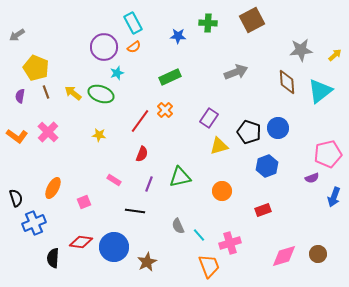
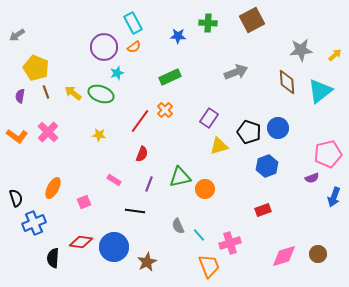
orange circle at (222, 191): moved 17 px left, 2 px up
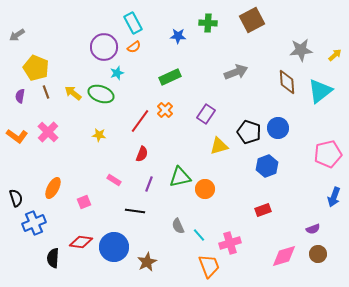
purple rectangle at (209, 118): moved 3 px left, 4 px up
purple semicircle at (312, 178): moved 1 px right, 51 px down
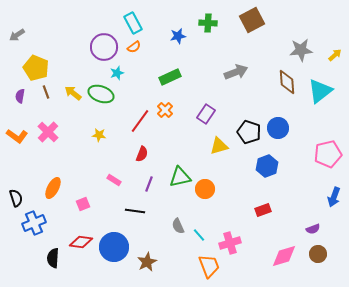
blue star at (178, 36): rotated 14 degrees counterclockwise
pink square at (84, 202): moved 1 px left, 2 px down
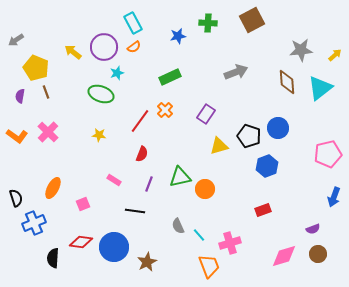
gray arrow at (17, 35): moved 1 px left, 5 px down
cyan triangle at (320, 91): moved 3 px up
yellow arrow at (73, 93): moved 41 px up
black pentagon at (249, 132): moved 4 px down
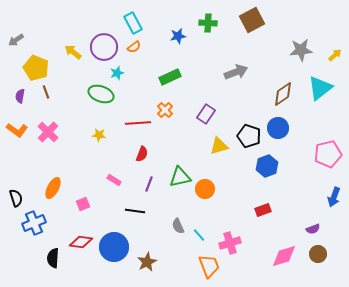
brown diamond at (287, 82): moved 4 px left, 12 px down; rotated 60 degrees clockwise
red line at (140, 121): moved 2 px left, 2 px down; rotated 50 degrees clockwise
orange L-shape at (17, 136): moved 6 px up
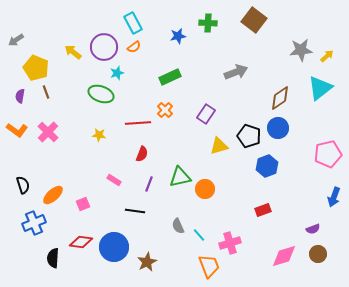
brown square at (252, 20): moved 2 px right; rotated 25 degrees counterclockwise
yellow arrow at (335, 55): moved 8 px left, 1 px down
brown diamond at (283, 94): moved 3 px left, 4 px down
orange ellipse at (53, 188): moved 7 px down; rotated 20 degrees clockwise
black semicircle at (16, 198): moved 7 px right, 13 px up
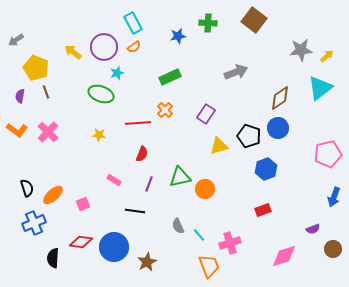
blue hexagon at (267, 166): moved 1 px left, 3 px down
black semicircle at (23, 185): moved 4 px right, 3 px down
brown circle at (318, 254): moved 15 px right, 5 px up
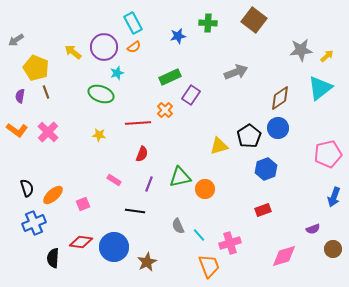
purple rectangle at (206, 114): moved 15 px left, 19 px up
black pentagon at (249, 136): rotated 20 degrees clockwise
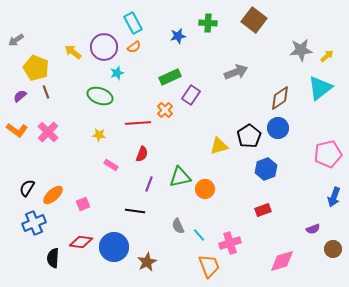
green ellipse at (101, 94): moved 1 px left, 2 px down
purple semicircle at (20, 96): rotated 40 degrees clockwise
pink rectangle at (114, 180): moved 3 px left, 15 px up
black semicircle at (27, 188): rotated 132 degrees counterclockwise
pink diamond at (284, 256): moved 2 px left, 5 px down
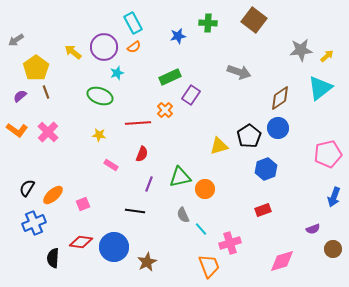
yellow pentagon at (36, 68): rotated 15 degrees clockwise
gray arrow at (236, 72): moved 3 px right; rotated 40 degrees clockwise
gray semicircle at (178, 226): moved 5 px right, 11 px up
cyan line at (199, 235): moved 2 px right, 6 px up
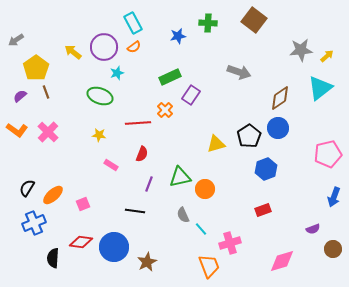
yellow triangle at (219, 146): moved 3 px left, 2 px up
